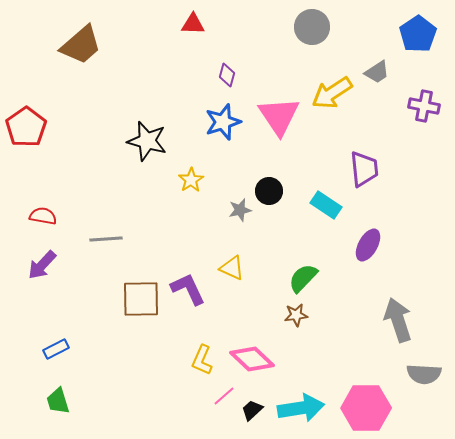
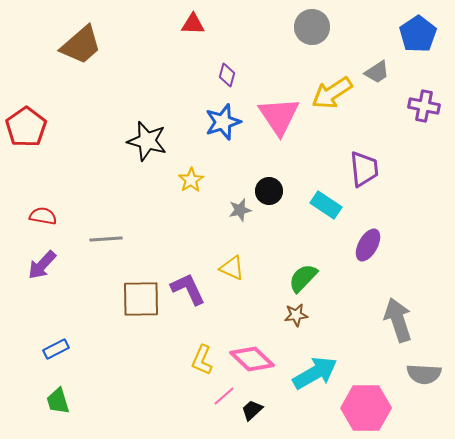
cyan arrow: moved 14 px right, 35 px up; rotated 21 degrees counterclockwise
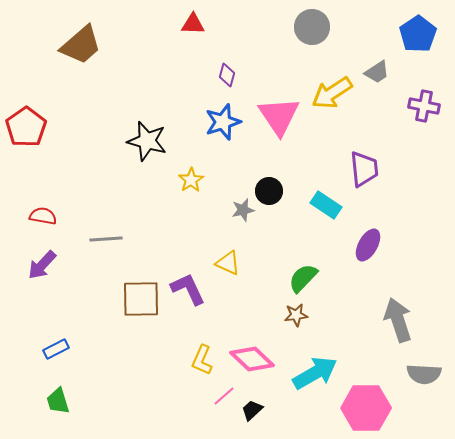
gray star: moved 3 px right
yellow triangle: moved 4 px left, 5 px up
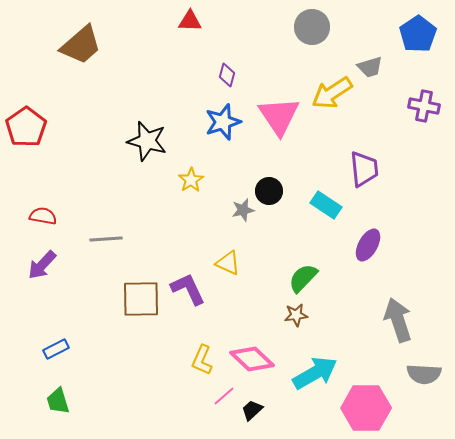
red triangle: moved 3 px left, 3 px up
gray trapezoid: moved 7 px left, 5 px up; rotated 16 degrees clockwise
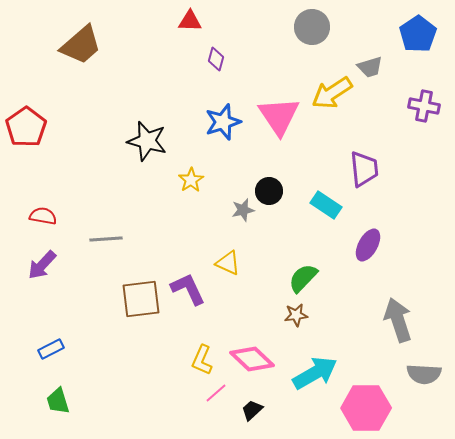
purple diamond: moved 11 px left, 16 px up
brown square: rotated 6 degrees counterclockwise
blue rectangle: moved 5 px left
pink line: moved 8 px left, 3 px up
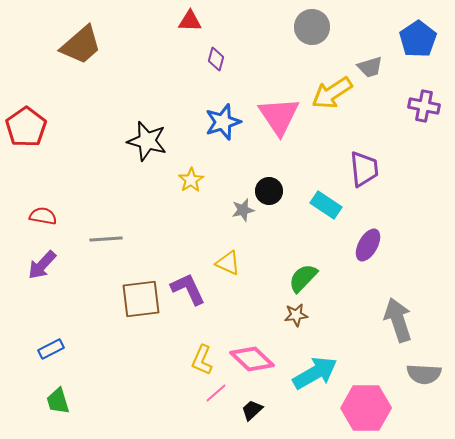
blue pentagon: moved 5 px down
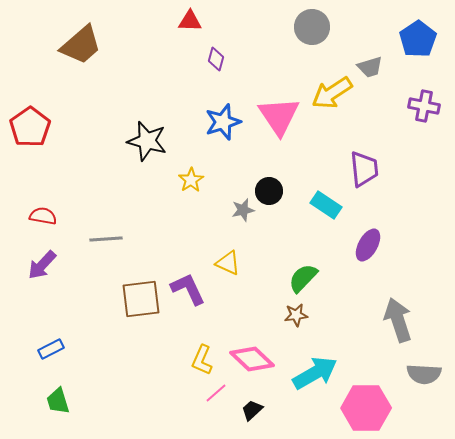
red pentagon: moved 4 px right
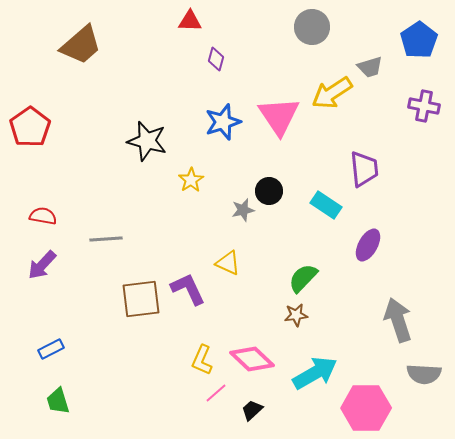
blue pentagon: moved 1 px right, 1 px down
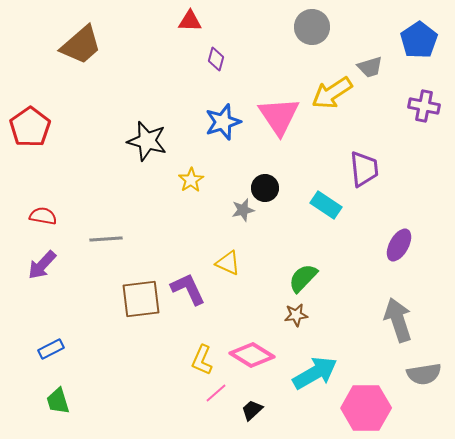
black circle: moved 4 px left, 3 px up
purple ellipse: moved 31 px right
pink diamond: moved 4 px up; rotated 12 degrees counterclockwise
gray semicircle: rotated 12 degrees counterclockwise
